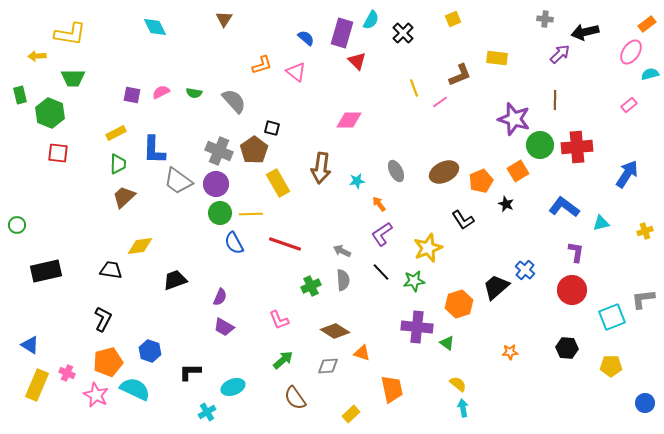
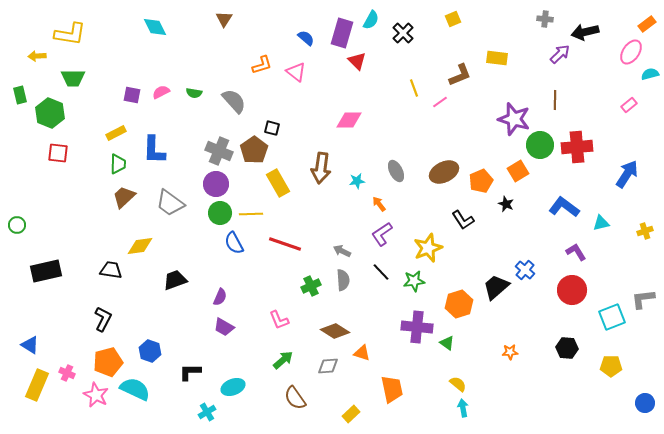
gray trapezoid at (178, 181): moved 8 px left, 22 px down
purple L-shape at (576, 252): rotated 40 degrees counterclockwise
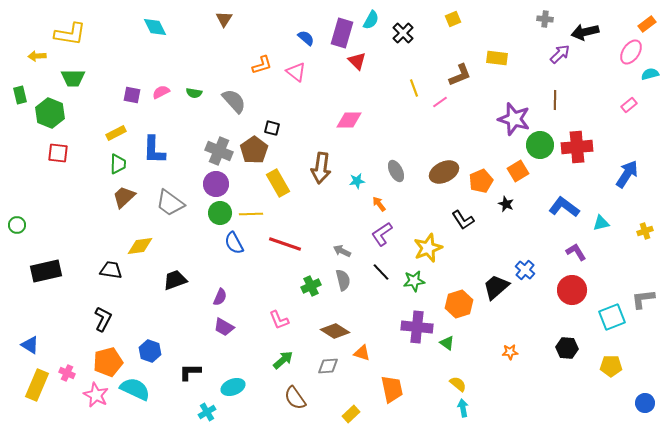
gray semicircle at (343, 280): rotated 10 degrees counterclockwise
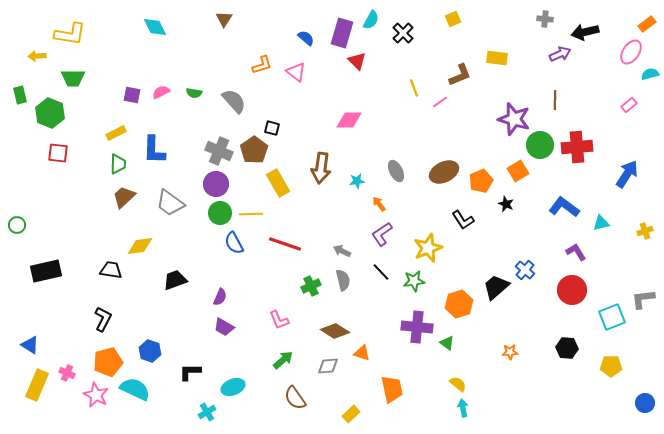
purple arrow at (560, 54): rotated 20 degrees clockwise
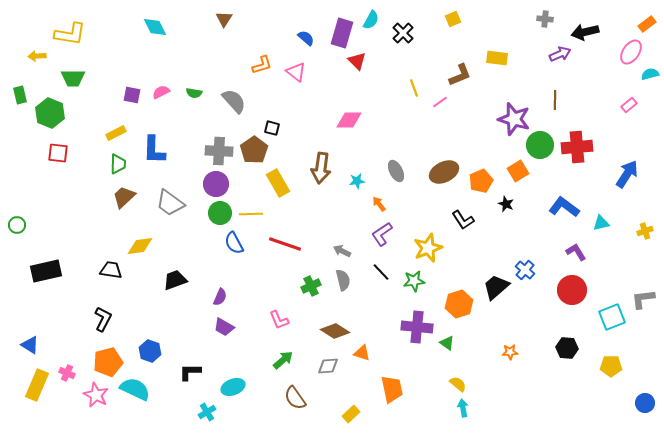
gray cross at (219, 151): rotated 20 degrees counterclockwise
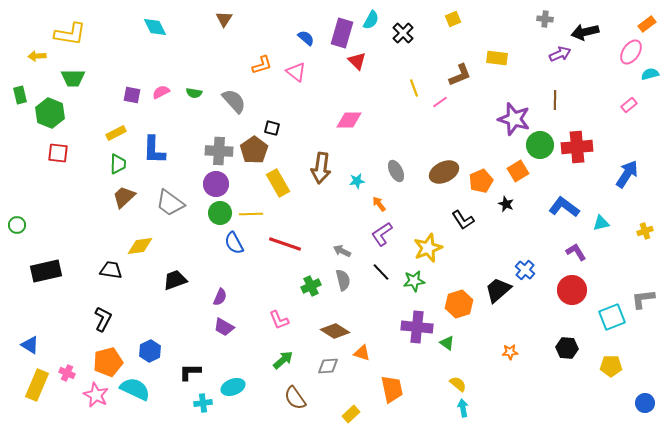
black trapezoid at (496, 287): moved 2 px right, 3 px down
blue hexagon at (150, 351): rotated 15 degrees clockwise
cyan cross at (207, 412): moved 4 px left, 9 px up; rotated 24 degrees clockwise
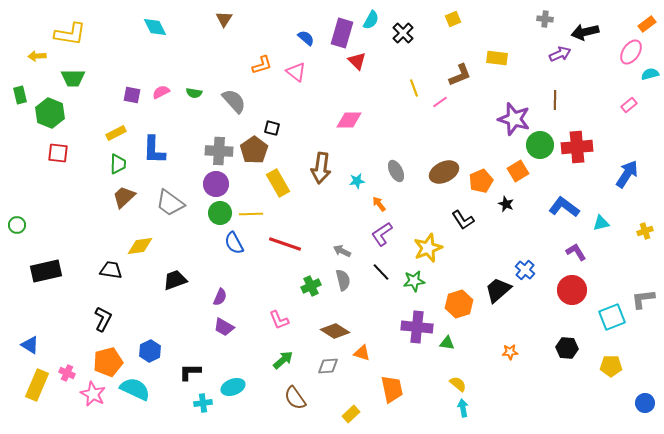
green triangle at (447, 343): rotated 28 degrees counterclockwise
pink star at (96, 395): moved 3 px left, 1 px up
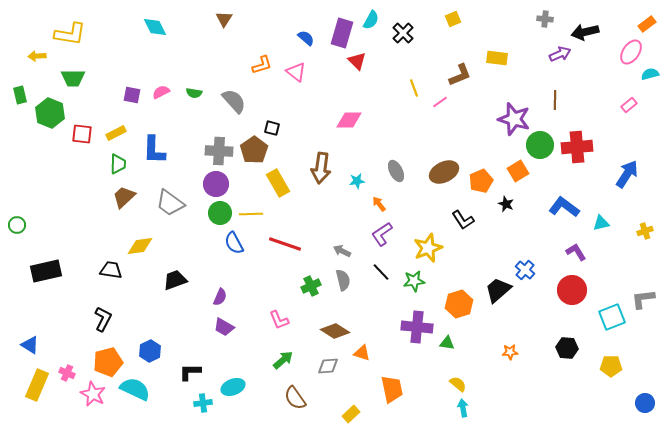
red square at (58, 153): moved 24 px right, 19 px up
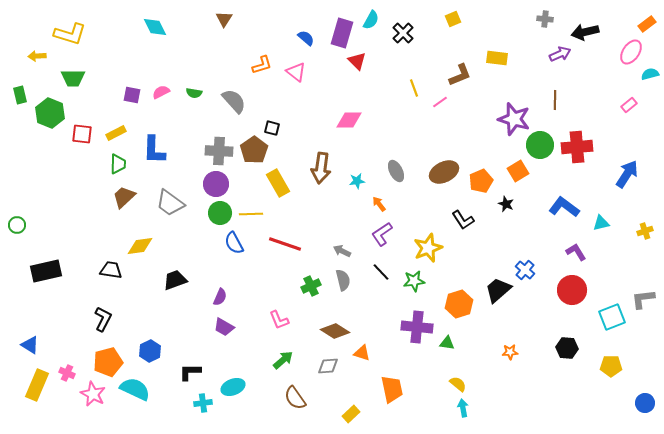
yellow L-shape at (70, 34): rotated 8 degrees clockwise
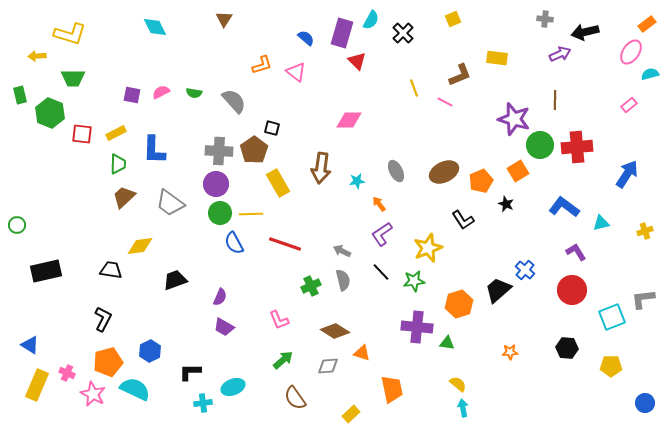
pink line at (440, 102): moved 5 px right; rotated 63 degrees clockwise
